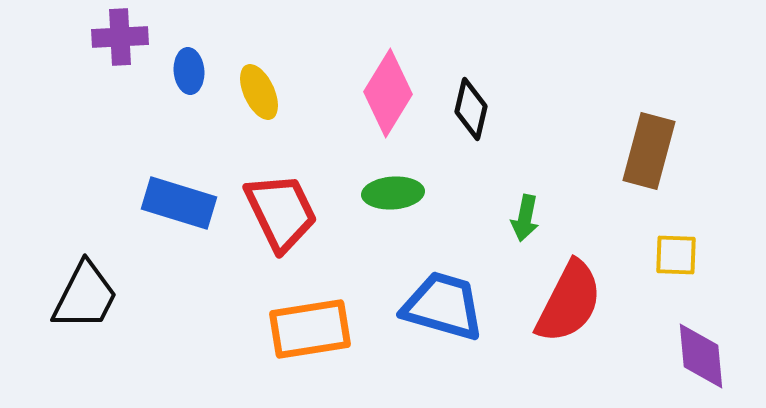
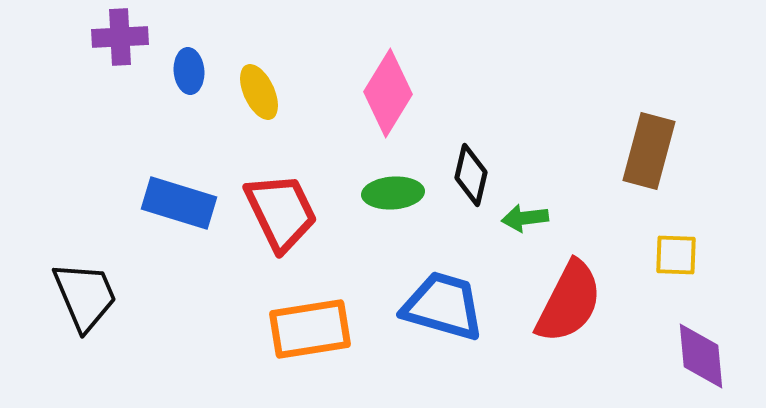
black diamond: moved 66 px down
green arrow: rotated 72 degrees clockwise
black trapezoid: rotated 50 degrees counterclockwise
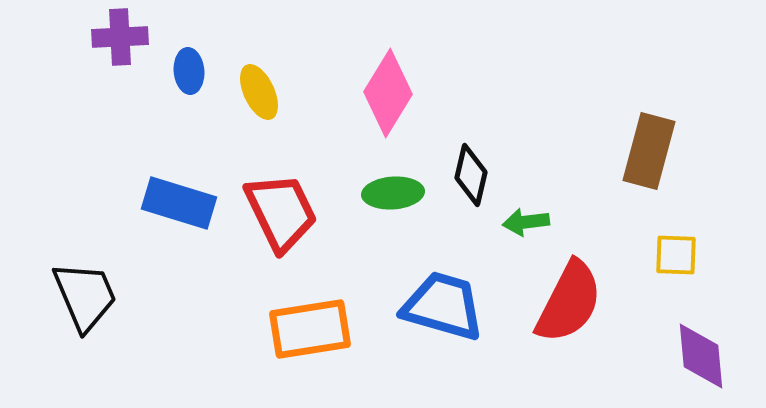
green arrow: moved 1 px right, 4 px down
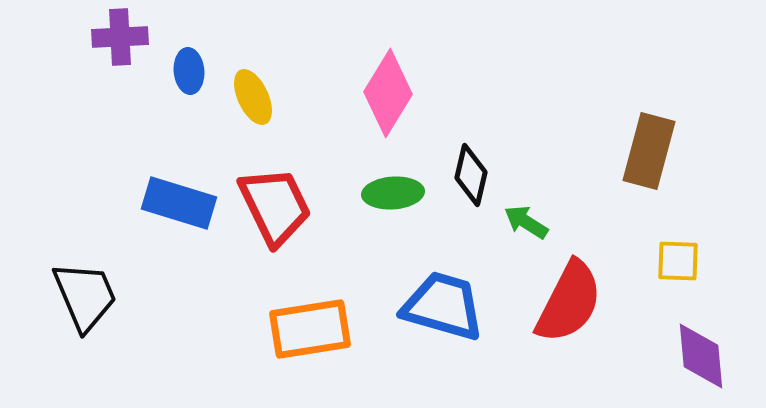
yellow ellipse: moved 6 px left, 5 px down
red trapezoid: moved 6 px left, 6 px up
green arrow: rotated 39 degrees clockwise
yellow square: moved 2 px right, 6 px down
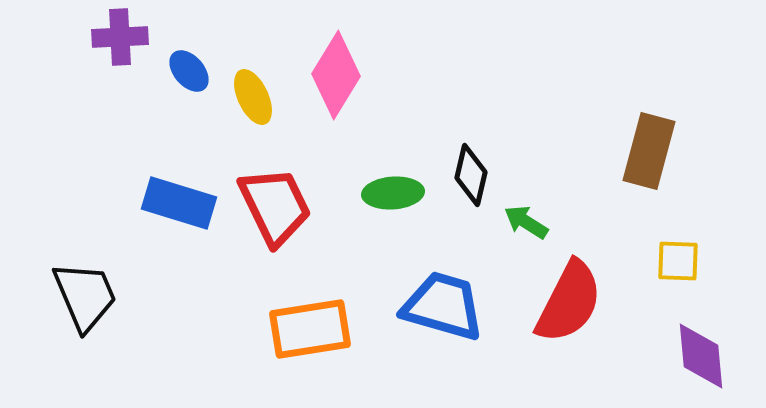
blue ellipse: rotated 36 degrees counterclockwise
pink diamond: moved 52 px left, 18 px up
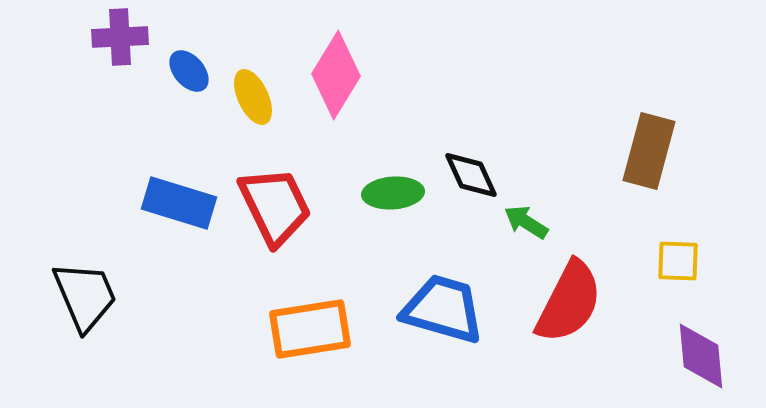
black diamond: rotated 38 degrees counterclockwise
blue trapezoid: moved 3 px down
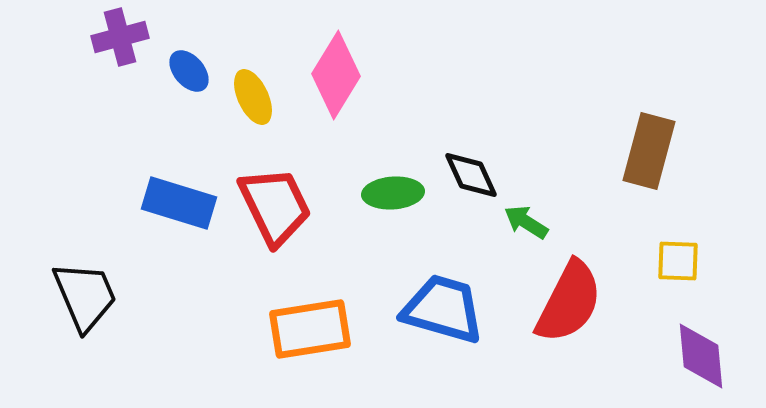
purple cross: rotated 12 degrees counterclockwise
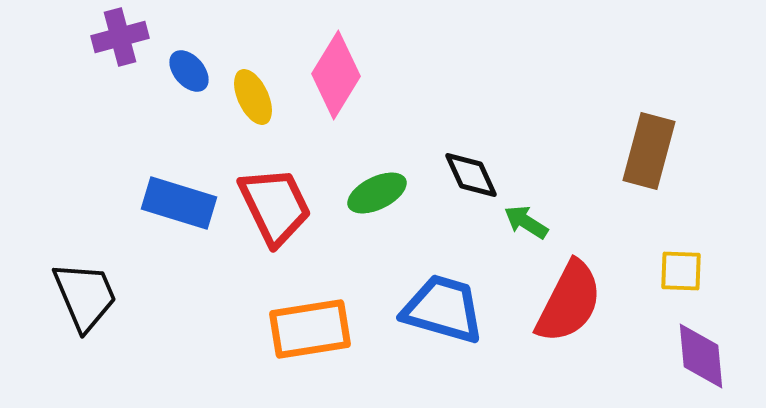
green ellipse: moved 16 px left; rotated 22 degrees counterclockwise
yellow square: moved 3 px right, 10 px down
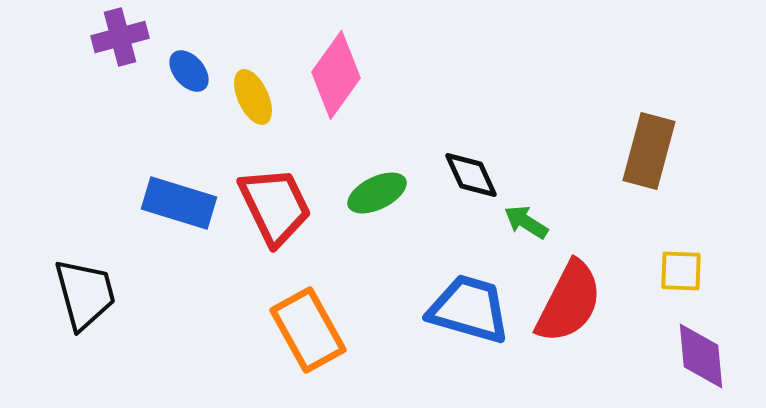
pink diamond: rotated 4 degrees clockwise
black trapezoid: moved 2 px up; rotated 8 degrees clockwise
blue trapezoid: moved 26 px right
orange rectangle: moved 2 px left, 1 px down; rotated 70 degrees clockwise
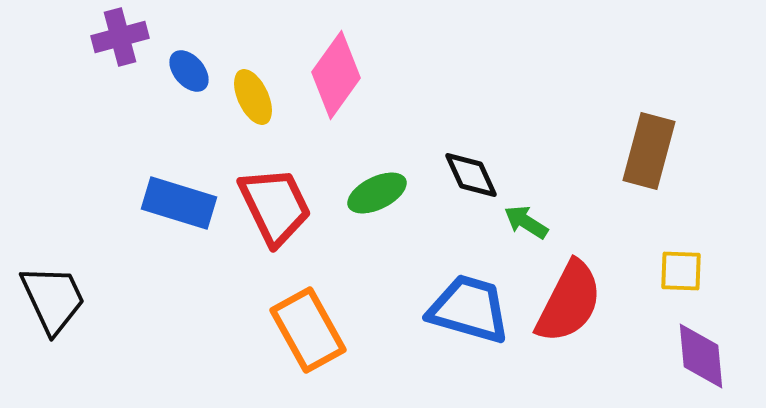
black trapezoid: moved 32 px left, 5 px down; rotated 10 degrees counterclockwise
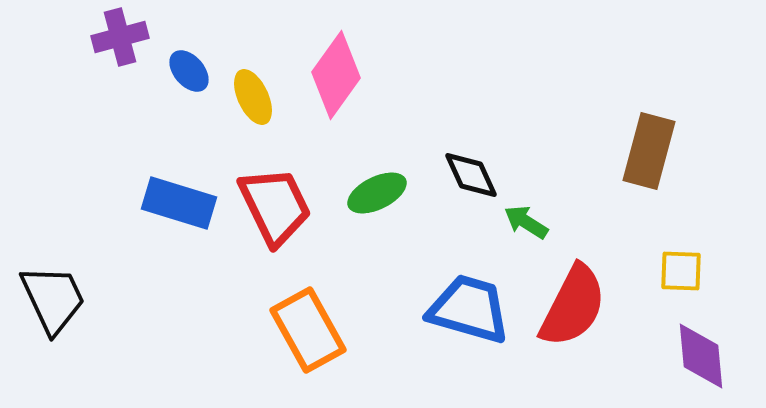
red semicircle: moved 4 px right, 4 px down
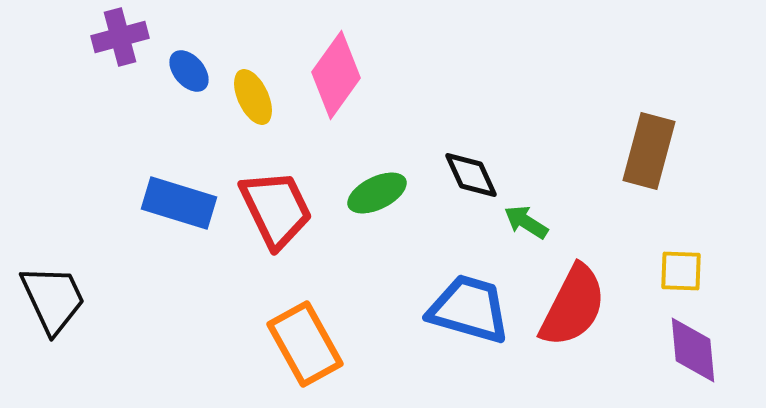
red trapezoid: moved 1 px right, 3 px down
orange rectangle: moved 3 px left, 14 px down
purple diamond: moved 8 px left, 6 px up
